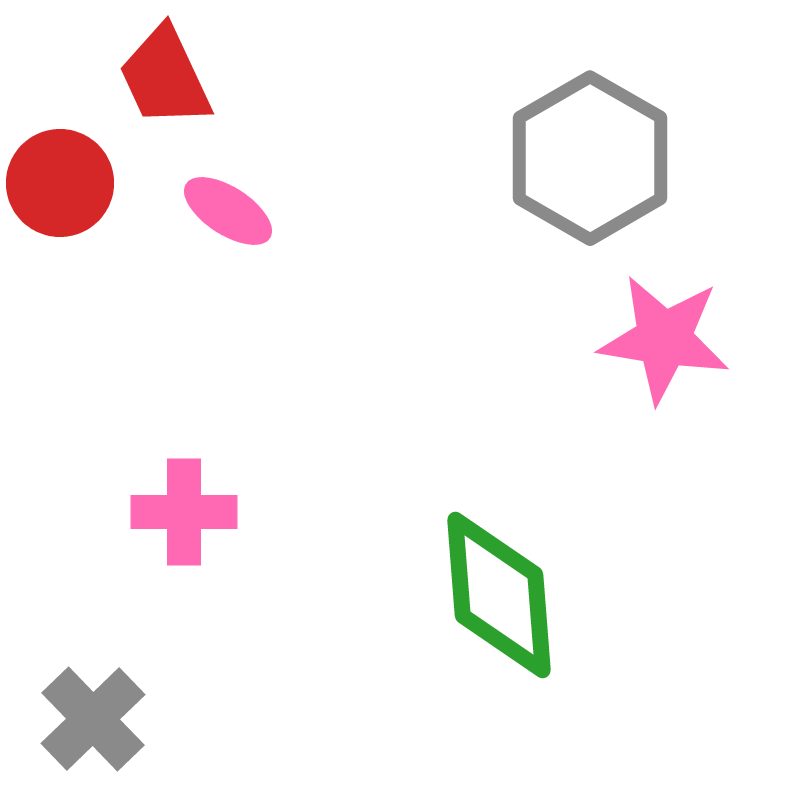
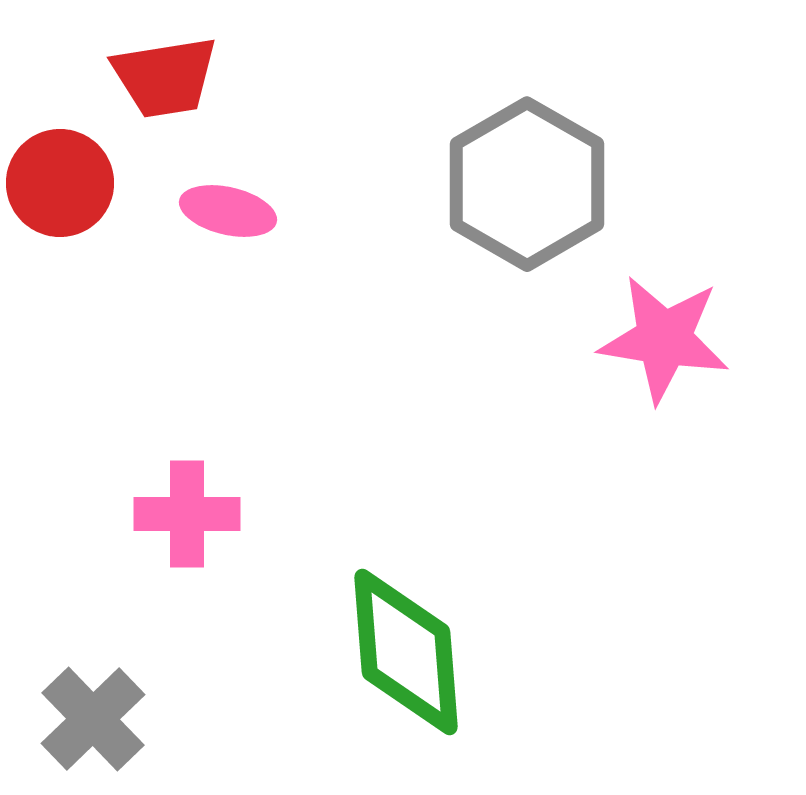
red trapezoid: rotated 74 degrees counterclockwise
gray hexagon: moved 63 px left, 26 px down
pink ellipse: rotated 20 degrees counterclockwise
pink cross: moved 3 px right, 2 px down
green diamond: moved 93 px left, 57 px down
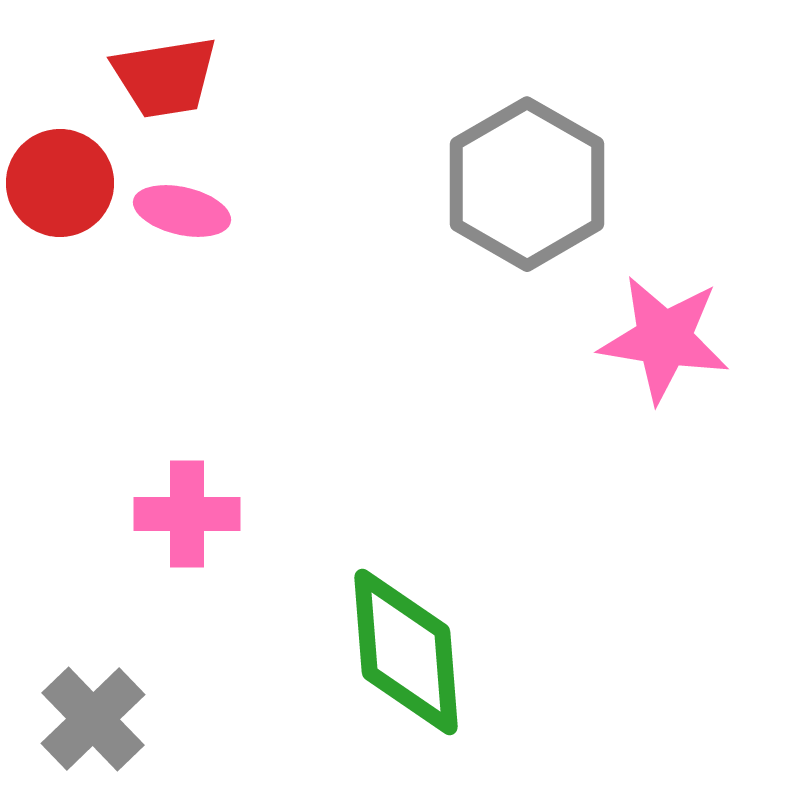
pink ellipse: moved 46 px left
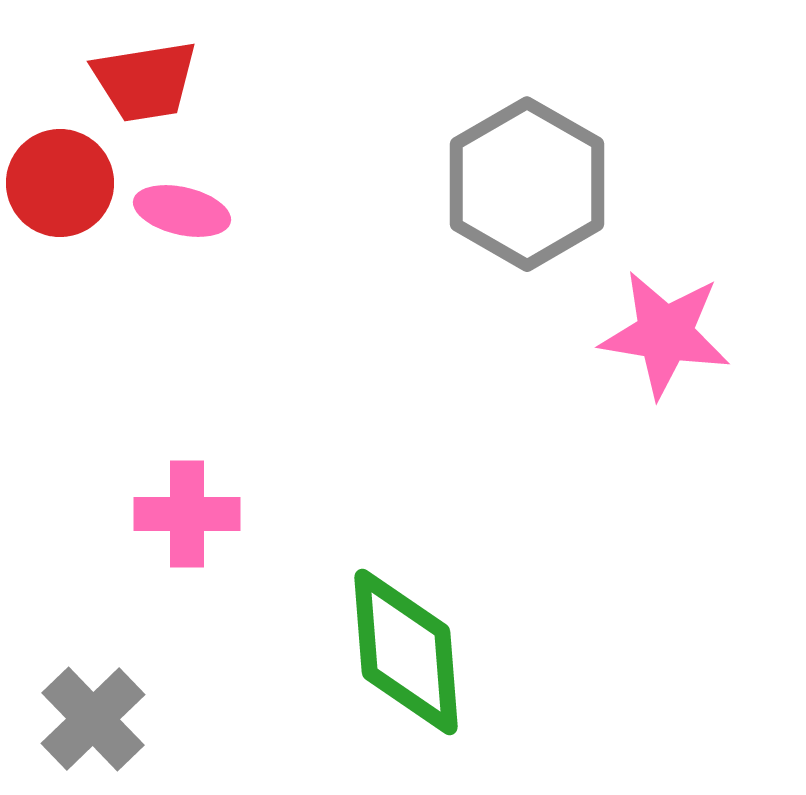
red trapezoid: moved 20 px left, 4 px down
pink star: moved 1 px right, 5 px up
